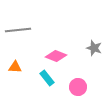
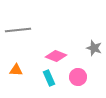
orange triangle: moved 1 px right, 3 px down
cyan rectangle: moved 2 px right; rotated 14 degrees clockwise
pink circle: moved 10 px up
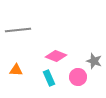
gray star: moved 13 px down
